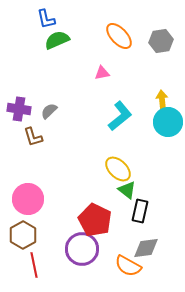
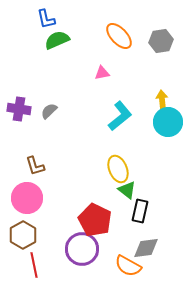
brown L-shape: moved 2 px right, 29 px down
yellow ellipse: rotated 24 degrees clockwise
pink circle: moved 1 px left, 1 px up
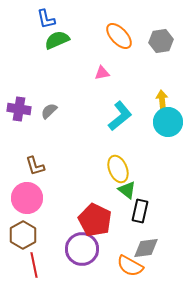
orange semicircle: moved 2 px right
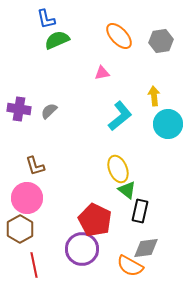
yellow arrow: moved 8 px left, 4 px up
cyan circle: moved 2 px down
brown hexagon: moved 3 px left, 6 px up
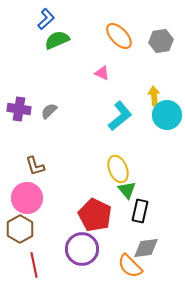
blue L-shape: rotated 120 degrees counterclockwise
pink triangle: rotated 35 degrees clockwise
cyan circle: moved 1 px left, 9 px up
green triangle: rotated 12 degrees clockwise
red pentagon: moved 5 px up
orange semicircle: rotated 16 degrees clockwise
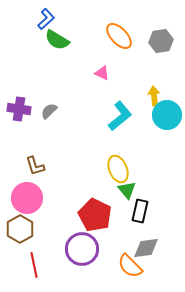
green semicircle: rotated 125 degrees counterclockwise
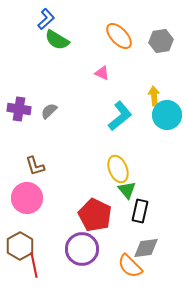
brown hexagon: moved 17 px down
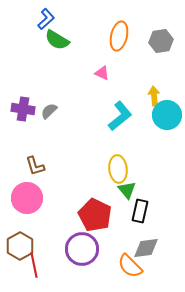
orange ellipse: rotated 56 degrees clockwise
purple cross: moved 4 px right
yellow ellipse: rotated 16 degrees clockwise
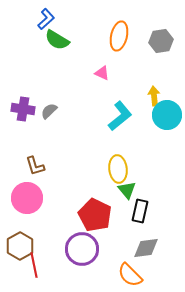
orange semicircle: moved 9 px down
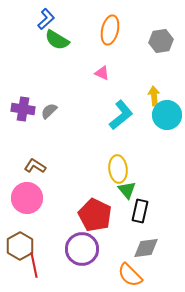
orange ellipse: moved 9 px left, 6 px up
cyan L-shape: moved 1 px right, 1 px up
brown L-shape: rotated 140 degrees clockwise
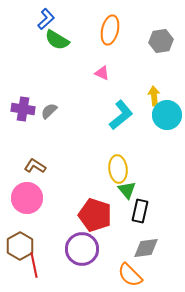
red pentagon: rotated 8 degrees counterclockwise
